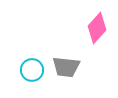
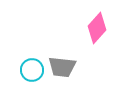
gray trapezoid: moved 4 px left
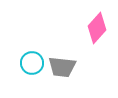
cyan circle: moved 7 px up
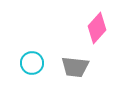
gray trapezoid: moved 13 px right
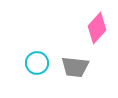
cyan circle: moved 5 px right
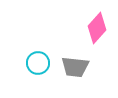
cyan circle: moved 1 px right
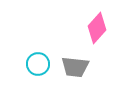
cyan circle: moved 1 px down
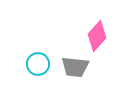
pink diamond: moved 8 px down
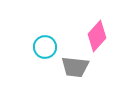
cyan circle: moved 7 px right, 17 px up
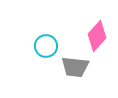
cyan circle: moved 1 px right, 1 px up
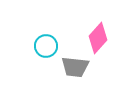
pink diamond: moved 1 px right, 2 px down
